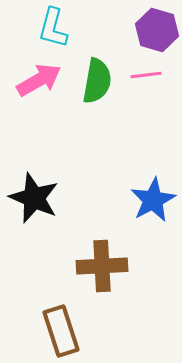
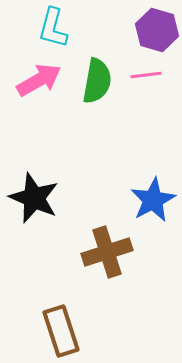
brown cross: moved 5 px right, 14 px up; rotated 15 degrees counterclockwise
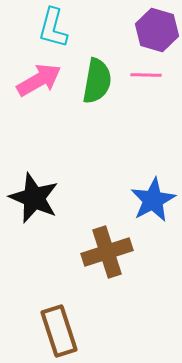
pink line: rotated 8 degrees clockwise
brown rectangle: moved 2 px left
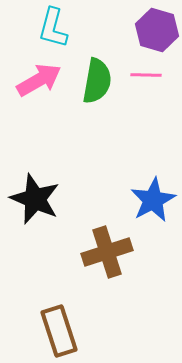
black star: moved 1 px right, 1 px down
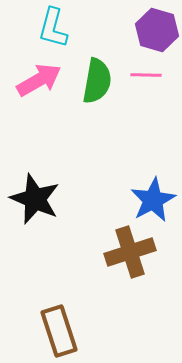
brown cross: moved 23 px right
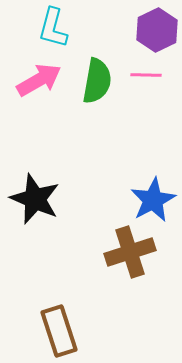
purple hexagon: rotated 18 degrees clockwise
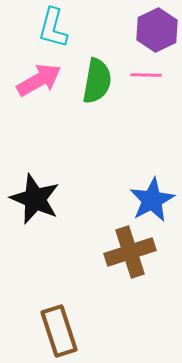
blue star: moved 1 px left
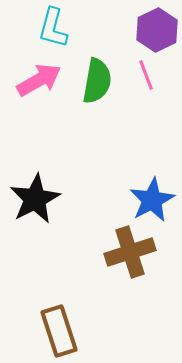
pink line: rotated 68 degrees clockwise
black star: rotated 21 degrees clockwise
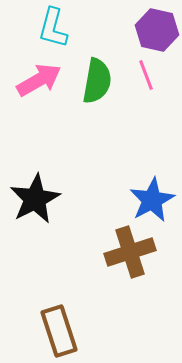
purple hexagon: rotated 21 degrees counterclockwise
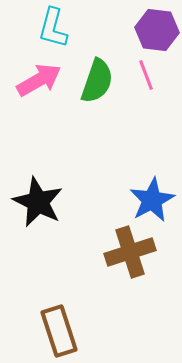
purple hexagon: rotated 6 degrees counterclockwise
green semicircle: rotated 9 degrees clockwise
black star: moved 3 px right, 3 px down; rotated 18 degrees counterclockwise
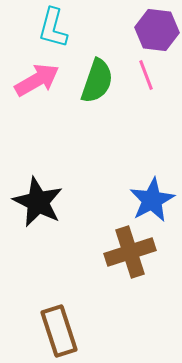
pink arrow: moved 2 px left
